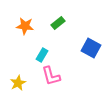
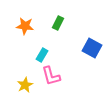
green rectangle: rotated 24 degrees counterclockwise
blue square: moved 1 px right
yellow star: moved 7 px right, 2 px down
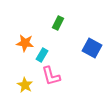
orange star: moved 17 px down
yellow star: rotated 14 degrees counterclockwise
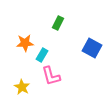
orange star: rotated 12 degrees counterclockwise
yellow star: moved 3 px left, 2 px down
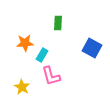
green rectangle: rotated 24 degrees counterclockwise
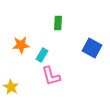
orange star: moved 4 px left, 2 px down
yellow star: moved 11 px left
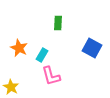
orange star: moved 2 px left, 3 px down; rotated 30 degrees clockwise
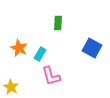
cyan rectangle: moved 2 px left, 1 px up
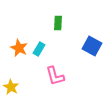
blue square: moved 2 px up
cyan rectangle: moved 1 px left, 5 px up
pink L-shape: moved 4 px right
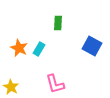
pink L-shape: moved 8 px down
